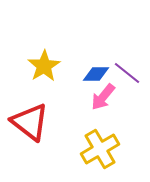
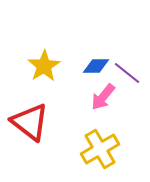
blue diamond: moved 8 px up
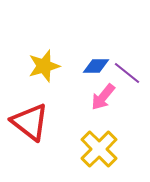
yellow star: rotated 16 degrees clockwise
yellow cross: moved 1 px left; rotated 15 degrees counterclockwise
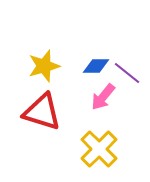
red triangle: moved 12 px right, 10 px up; rotated 21 degrees counterclockwise
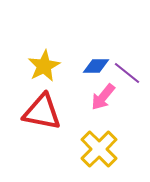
yellow star: rotated 12 degrees counterclockwise
red triangle: rotated 6 degrees counterclockwise
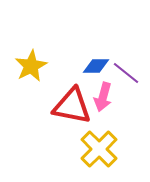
yellow star: moved 13 px left
purple line: moved 1 px left
pink arrow: rotated 24 degrees counterclockwise
red triangle: moved 30 px right, 6 px up
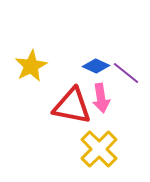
blue diamond: rotated 24 degrees clockwise
pink arrow: moved 2 px left, 1 px down; rotated 24 degrees counterclockwise
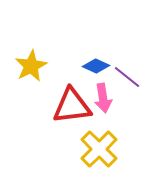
purple line: moved 1 px right, 4 px down
pink arrow: moved 2 px right
red triangle: rotated 18 degrees counterclockwise
